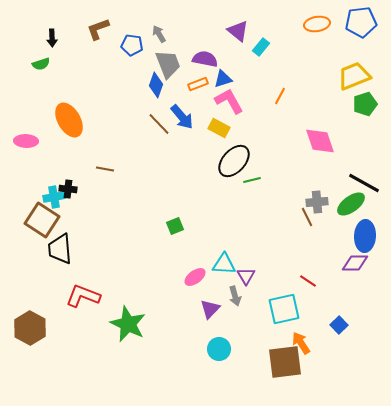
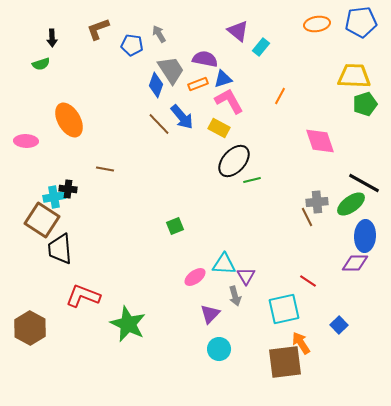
gray trapezoid at (168, 64): moved 3 px right, 6 px down; rotated 12 degrees counterclockwise
yellow trapezoid at (354, 76): rotated 24 degrees clockwise
purple triangle at (210, 309): moved 5 px down
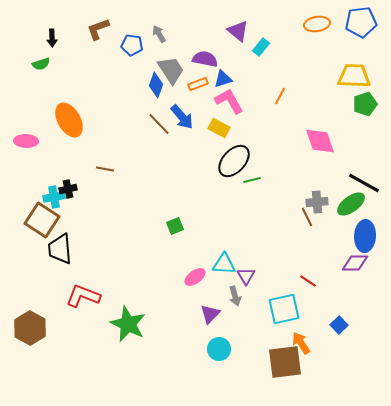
black cross at (68, 189): rotated 18 degrees counterclockwise
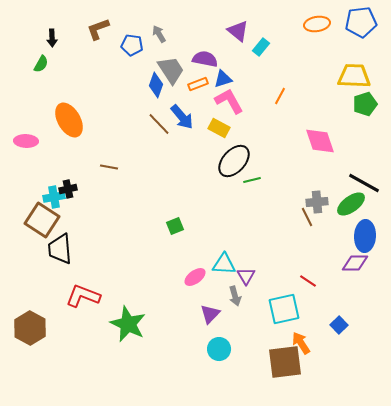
green semicircle at (41, 64): rotated 42 degrees counterclockwise
brown line at (105, 169): moved 4 px right, 2 px up
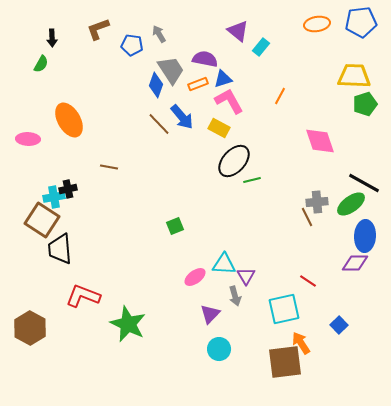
pink ellipse at (26, 141): moved 2 px right, 2 px up
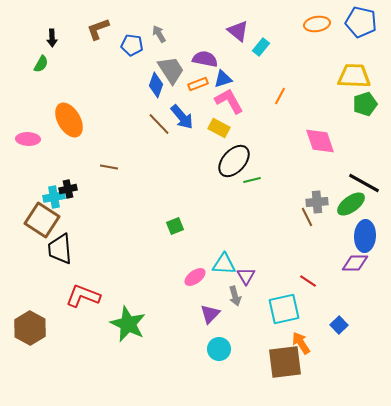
blue pentagon at (361, 22): rotated 20 degrees clockwise
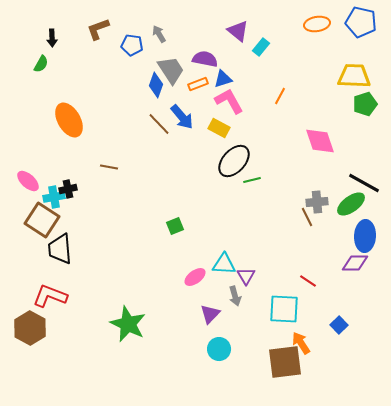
pink ellipse at (28, 139): moved 42 px down; rotated 40 degrees clockwise
red L-shape at (83, 296): moved 33 px left
cyan square at (284, 309): rotated 16 degrees clockwise
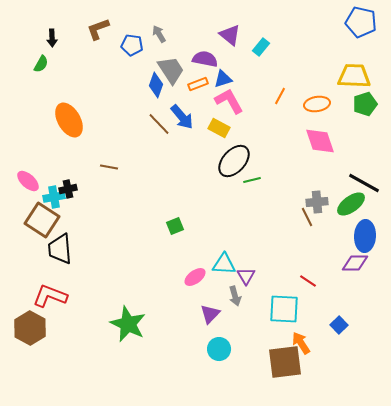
orange ellipse at (317, 24): moved 80 px down
purple triangle at (238, 31): moved 8 px left, 4 px down
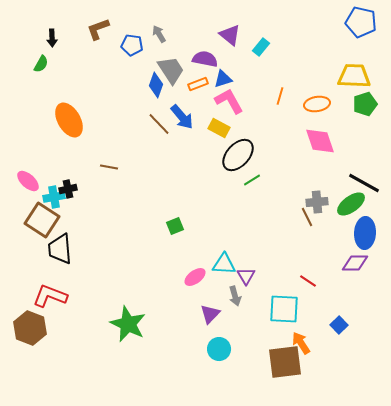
orange line at (280, 96): rotated 12 degrees counterclockwise
black ellipse at (234, 161): moved 4 px right, 6 px up
green line at (252, 180): rotated 18 degrees counterclockwise
blue ellipse at (365, 236): moved 3 px up
brown hexagon at (30, 328): rotated 8 degrees counterclockwise
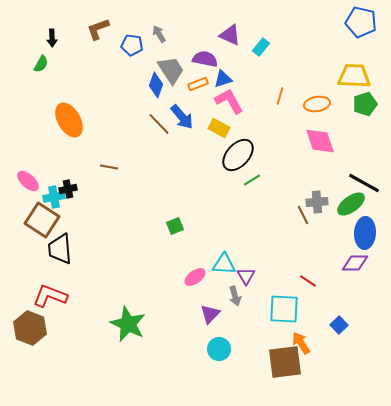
purple triangle at (230, 35): rotated 15 degrees counterclockwise
brown line at (307, 217): moved 4 px left, 2 px up
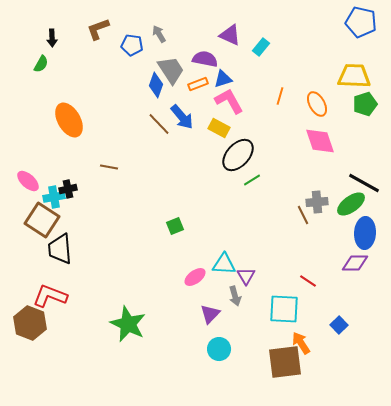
orange ellipse at (317, 104): rotated 70 degrees clockwise
brown hexagon at (30, 328): moved 5 px up
